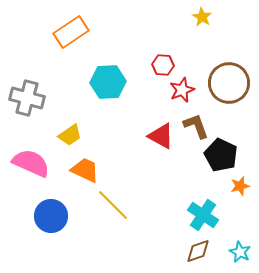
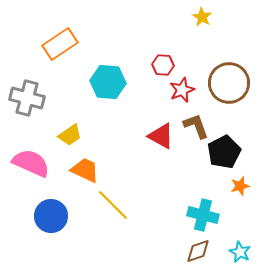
orange rectangle: moved 11 px left, 12 px down
cyan hexagon: rotated 8 degrees clockwise
black pentagon: moved 3 px right, 3 px up; rotated 20 degrees clockwise
cyan cross: rotated 20 degrees counterclockwise
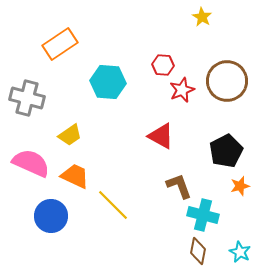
brown circle: moved 2 px left, 2 px up
brown L-shape: moved 17 px left, 60 px down
black pentagon: moved 2 px right, 1 px up
orange trapezoid: moved 10 px left, 6 px down
brown diamond: rotated 60 degrees counterclockwise
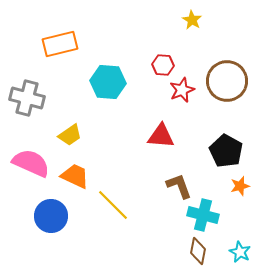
yellow star: moved 10 px left, 3 px down
orange rectangle: rotated 20 degrees clockwise
red triangle: rotated 24 degrees counterclockwise
black pentagon: rotated 16 degrees counterclockwise
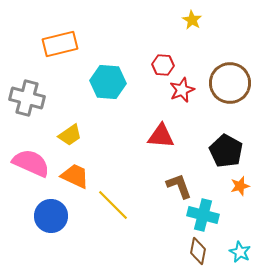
brown circle: moved 3 px right, 2 px down
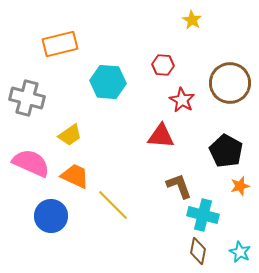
red star: moved 10 px down; rotated 20 degrees counterclockwise
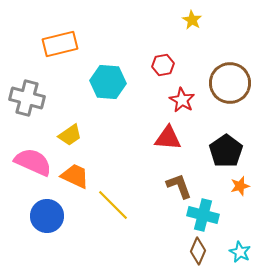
red hexagon: rotated 15 degrees counterclockwise
red triangle: moved 7 px right, 2 px down
black pentagon: rotated 8 degrees clockwise
pink semicircle: moved 2 px right, 1 px up
blue circle: moved 4 px left
brown diamond: rotated 12 degrees clockwise
